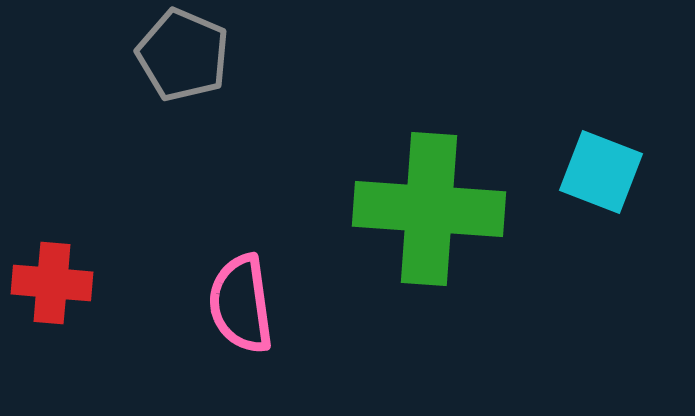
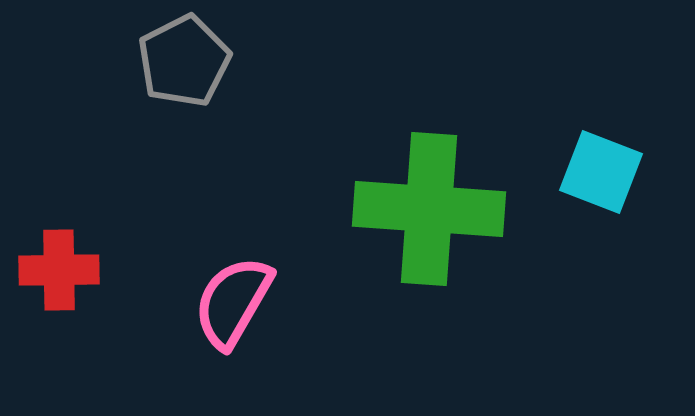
gray pentagon: moved 1 px right, 6 px down; rotated 22 degrees clockwise
red cross: moved 7 px right, 13 px up; rotated 6 degrees counterclockwise
pink semicircle: moved 8 px left, 2 px up; rotated 38 degrees clockwise
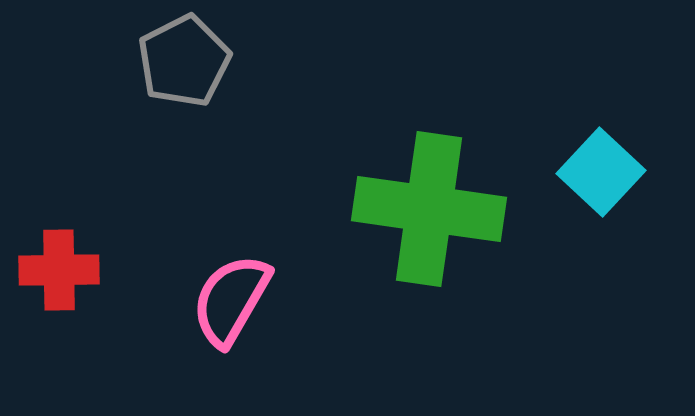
cyan square: rotated 22 degrees clockwise
green cross: rotated 4 degrees clockwise
pink semicircle: moved 2 px left, 2 px up
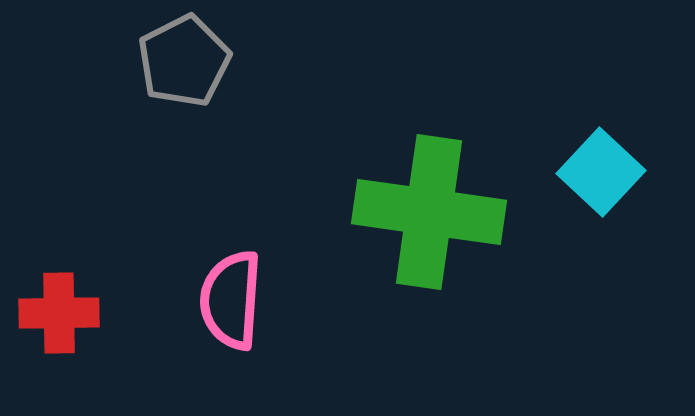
green cross: moved 3 px down
red cross: moved 43 px down
pink semicircle: rotated 26 degrees counterclockwise
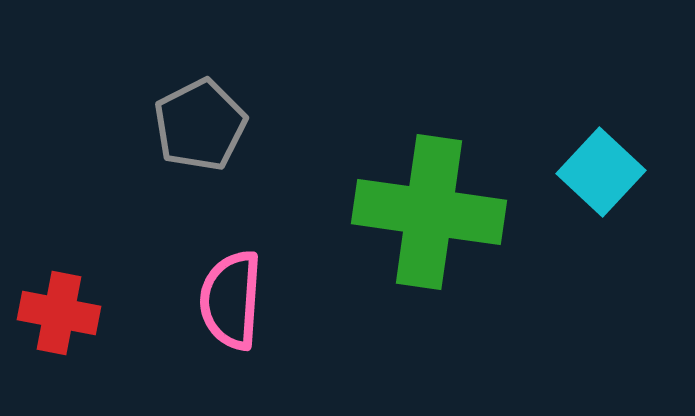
gray pentagon: moved 16 px right, 64 px down
red cross: rotated 12 degrees clockwise
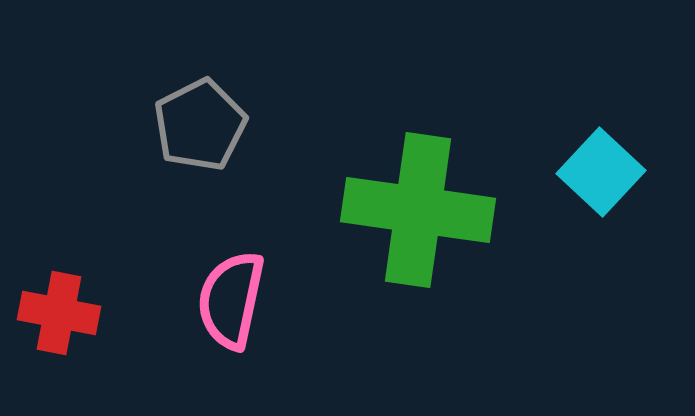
green cross: moved 11 px left, 2 px up
pink semicircle: rotated 8 degrees clockwise
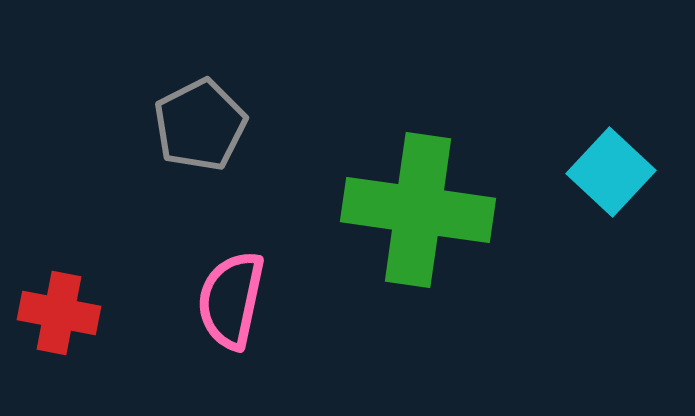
cyan square: moved 10 px right
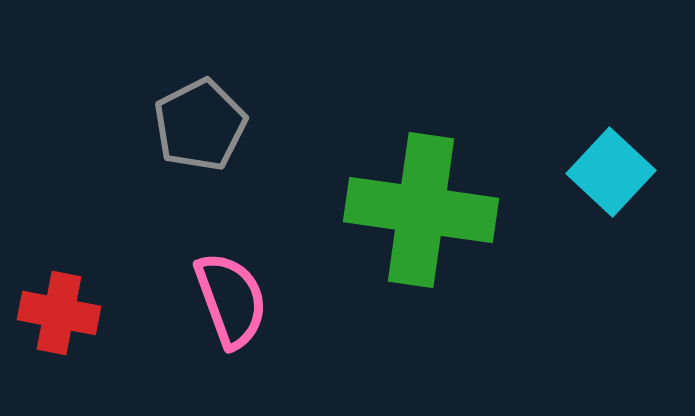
green cross: moved 3 px right
pink semicircle: rotated 148 degrees clockwise
